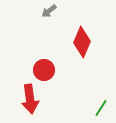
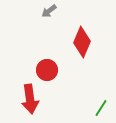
red circle: moved 3 px right
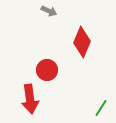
gray arrow: rotated 119 degrees counterclockwise
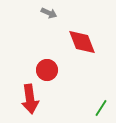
gray arrow: moved 2 px down
red diamond: rotated 44 degrees counterclockwise
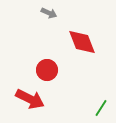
red arrow: rotated 56 degrees counterclockwise
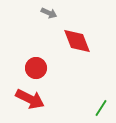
red diamond: moved 5 px left, 1 px up
red circle: moved 11 px left, 2 px up
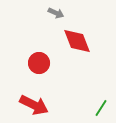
gray arrow: moved 7 px right
red circle: moved 3 px right, 5 px up
red arrow: moved 4 px right, 6 px down
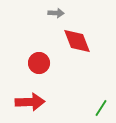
gray arrow: rotated 21 degrees counterclockwise
red arrow: moved 4 px left, 3 px up; rotated 28 degrees counterclockwise
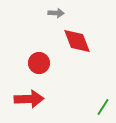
red arrow: moved 1 px left, 3 px up
green line: moved 2 px right, 1 px up
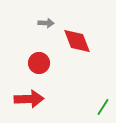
gray arrow: moved 10 px left, 10 px down
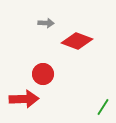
red diamond: rotated 48 degrees counterclockwise
red circle: moved 4 px right, 11 px down
red arrow: moved 5 px left
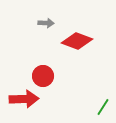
red circle: moved 2 px down
